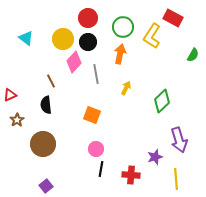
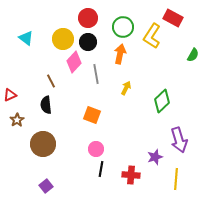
yellow line: rotated 10 degrees clockwise
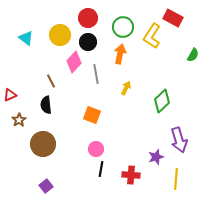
yellow circle: moved 3 px left, 4 px up
brown star: moved 2 px right
purple star: moved 1 px right
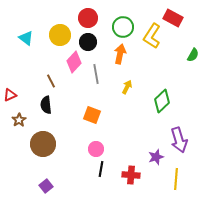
yellow arrow: moved 1 px right, 1 px up
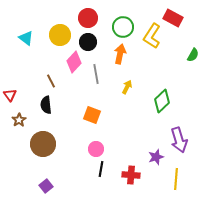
red triangle: rotated 40 degrees counterclockwise
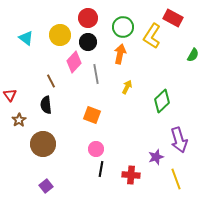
yellow line: rotated 25 degrees counterclockwise
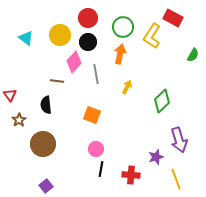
brown line: moved 6 px right; rotated 56 degrees counterclockwise
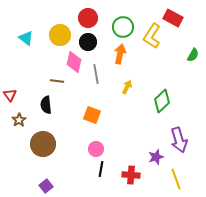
pink diamond: rotated 30 degrees counterclockwise
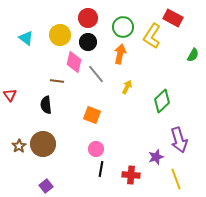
gray line: rotated 30 degrees counterclockwise
brown star: moved 26 px down
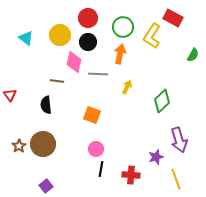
gray line: moved 2 px right; rotated 48 degrees counterclockwise
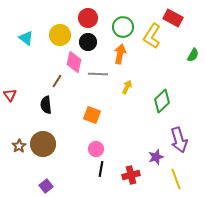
brown line: rotated 64 degrees counterclockwise
red cross: rotated 18 degrees counterclockwise
